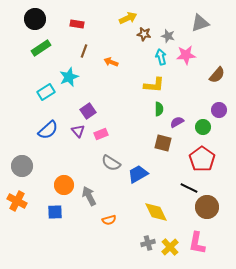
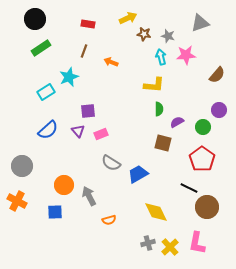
red rectangle: moved 11 px right
purple square: rotated 28 degrees clockwise
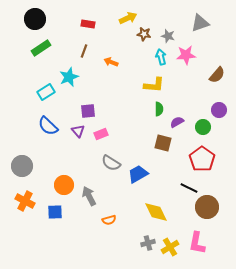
blue semicircle: moved 4 px up; rotated 85 degrees clockwise
orange cross: moved 8 px right
yellow cross: rotated 12 degrees clockwise
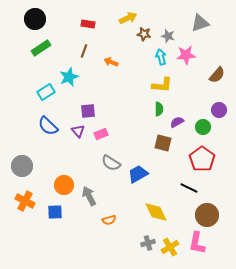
yellow L-shape: moved 8 px right
brown circle: moved 8 px down
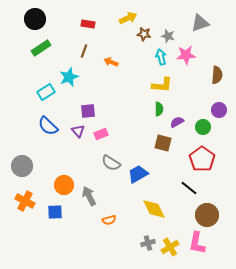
brown semicircle: rotated 36 degrees counterclockwise
black line: rotated 12 degrees clockwise
yellow diamond: moved 2 px left, 3 px up
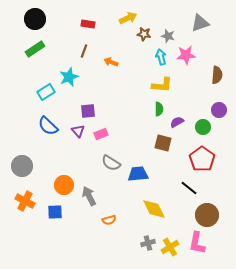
green rectangle: moved 6 px left, 1 px down
blue trapezoid: rotated 25 degrees clockwise
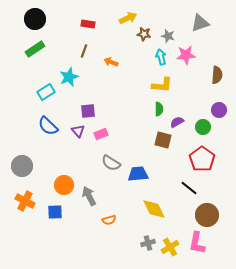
brown square: moved 3 px up
